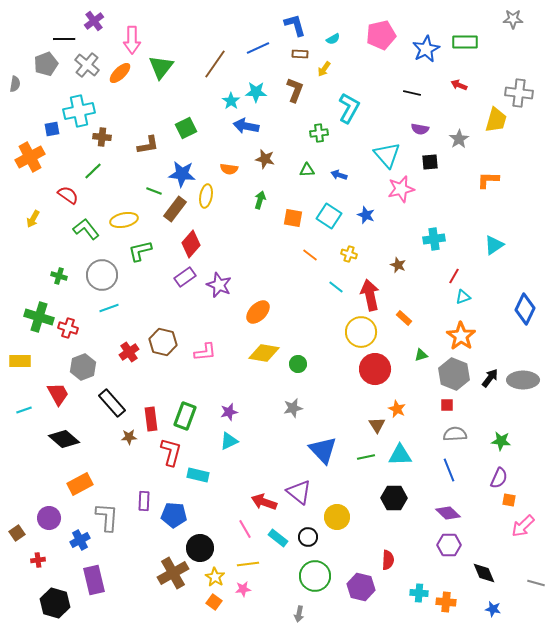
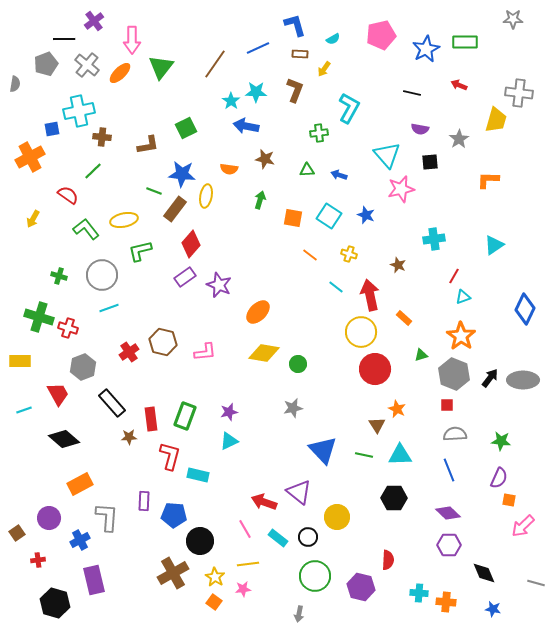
red L-shape at (171, 452): moved 1 px left, 4 px down
green line at (366, 457): moved 2 px left, 2 px up; rotated 24 degrees clockwise
black circle at (200, 548): moved 7 px up
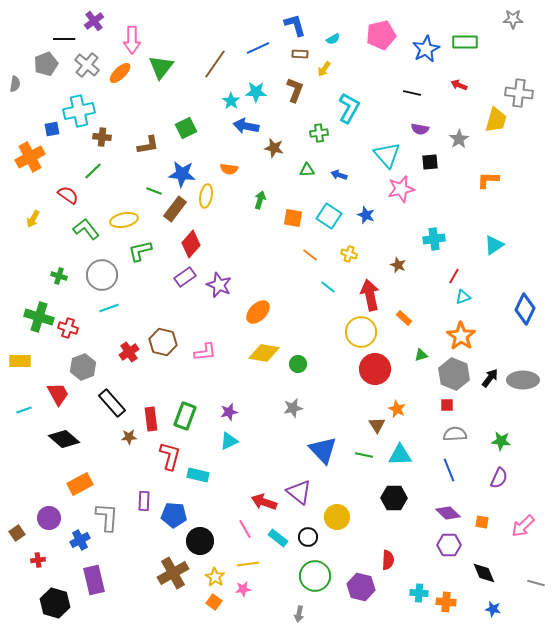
brown star at (265, 159): moved 9 px right, 11 px up
cyan line at (336, 287): moved 8 px left
orange square at (509, 500): moved 27 px left, 22 px down
